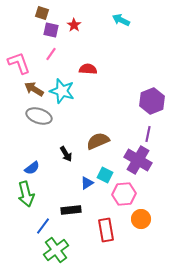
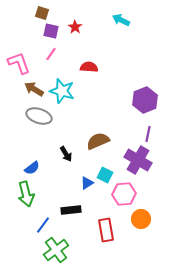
red star: moved 1 px right, 2 px down
purple square: moved 1 px down
red semicircle: moved 1 px right, 2 px up
purple hexagon: moved 7 px left, 1 px up
blue line: moved 1 px up
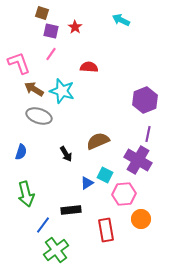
blue semicircle: moved 11 px left, 16 px up; rotated 35 degrees counterclockwise
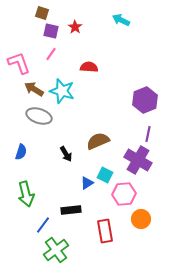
red rectangle: moved 1 px left, 1 px down
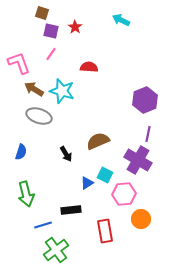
blue line: rotated 36 degrees clockwise
